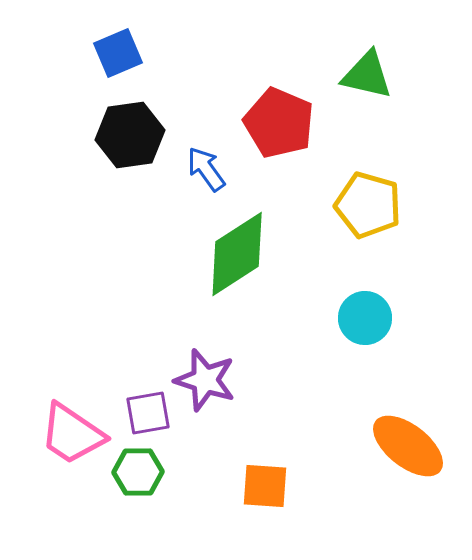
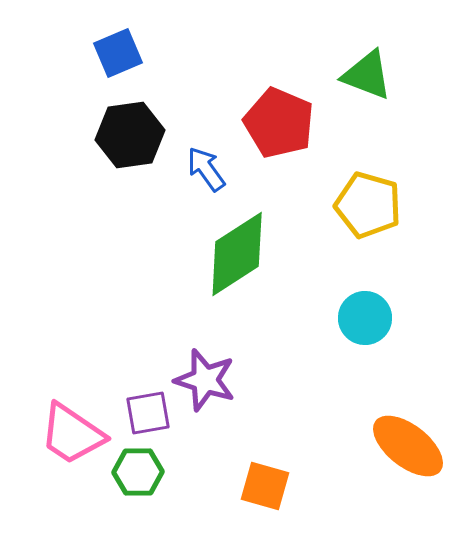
green triangle: rotated 8 degrees clockwise
orange square: rotated 12 degrees clockwise
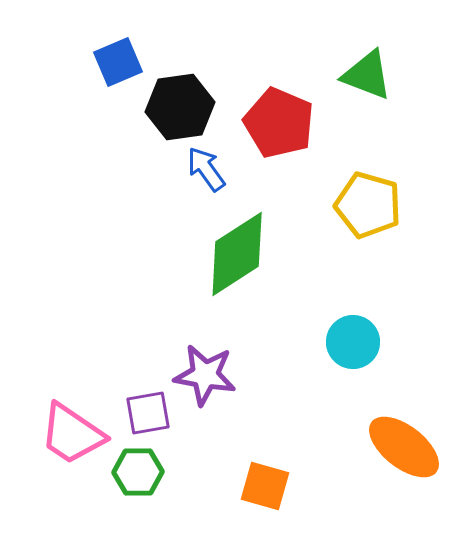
blue square: moved 9 px down
black hexagon: moved 50 px right, 28 px up
cyan circle: moved 12 px left, 24 px down
purple star: moved 5 px up; rotated 8 degrees counterclockwise
orange ellipse: moved 4 px left, 1 px down
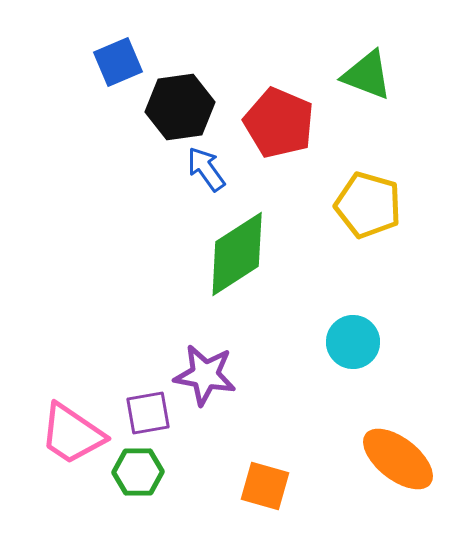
orange ellipse: moved 6 px left, 12 px down
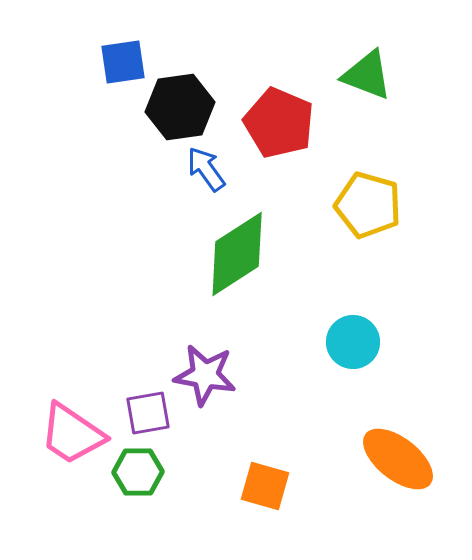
blue square: moved 5 px right; rotated 15 degrees clockwise
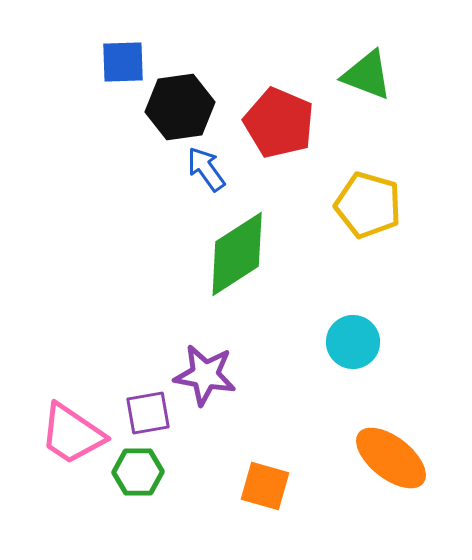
blue square: rotated 6 degrees clockwise
orange ellipse: moved 7 px left, 1 px up
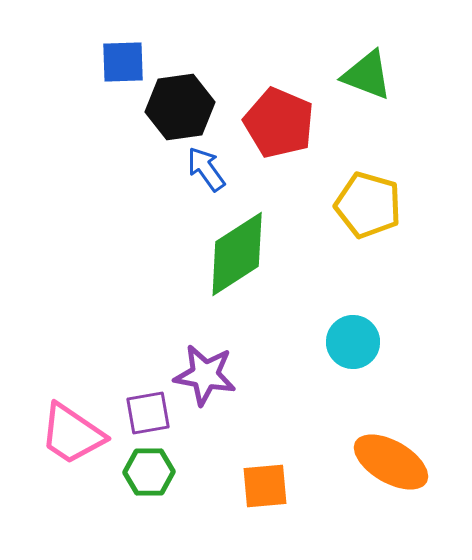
orange ellipse: moved 4 px down; rotated 8 degrees counterclockwise
green hexagon: moved 11 px right
orange square: rotated 21 degrees counterclockwise
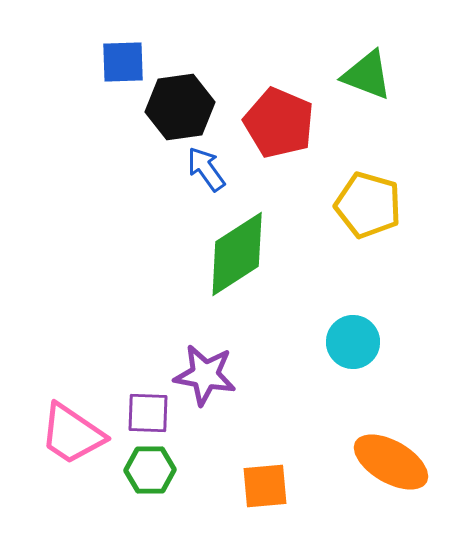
purple square: rotated 12 degrees clockwise
green hexagon: moved 1 px right, 2 px up
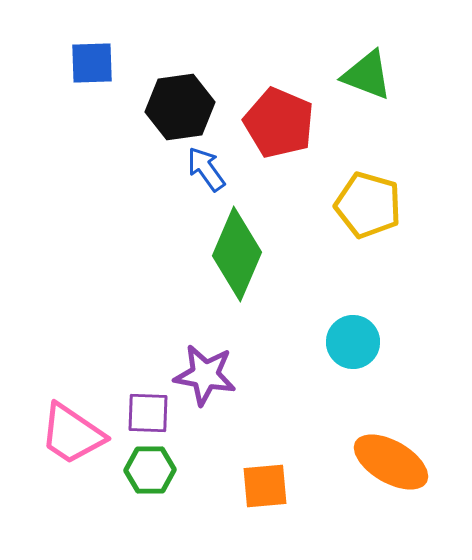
blue square: moved 31 px left, 1 px down
green diamond: rotated 34 degrees counterclockwise
